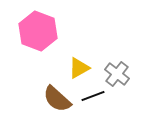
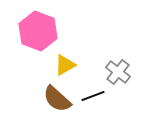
yellow triangle: moved 14 px left, 3 px up
gray cross: moved 1 px right, 2 px up
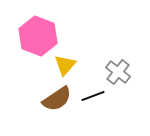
pink hexagon: moved 5 px down
yellow triangle: rotated 20 degrees counterclockwise
brown semicircle: rotated 76 degrees counterclockwise
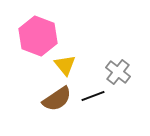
yellow triangle: rotated 20 degrees counterclockwise
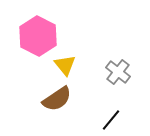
pink hexagon: rotated 6 degrees clockwise
black line: moved 18 px right, 24 px down; rotated 30 degrees counterclockwise
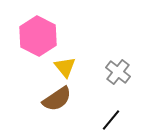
yellow triangle: moved 2 px down
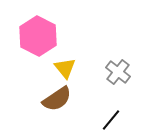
yellow triangle: moved 1 px down
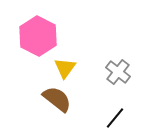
yellow triangle: rotated 15 degrees clockwise
brown semicircle: rotated 108 degrees counterclockwise
black line: moved 4 px right, 2 px up
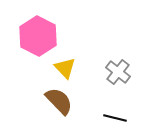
yellow triangle: rotated 20 degrees counterclockwise
brown semicircle: moved 2 px right, 2 px down; rotated 8 degrees clockwise
black line: rotated 65 degrees clockwise
